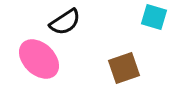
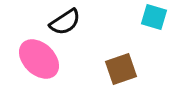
brown square: moved 3 px left, 1 px down
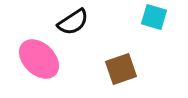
black semicircle: moved 8 px right
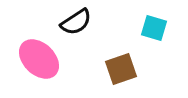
cyan square: moved 11 px down
black semicircle: moved 3 px right
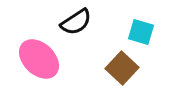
cyan square: moved 13 px left, 4 px down
brown square: moved 1 px right, 1 px up; rotated 28 degrees counterclockwise
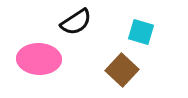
pink ellipse: rotated 42 degrees counterclockwise
brown square: moved 2 px down
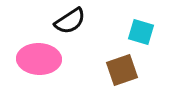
black semicircle: moved 6 px left, 1 px up
brown square: rotated 28 degrees clockwise
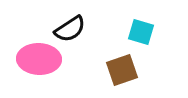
black semicircle: moved 8 px down
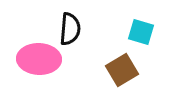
black semicircle: rotated 52 degrees counterclockwise
brown square: rotated 12 degrees counterclockwise
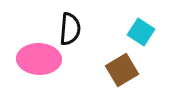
cyan square: rotated 16 degrees clockwise
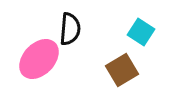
pink ellipse: rotated 48 degrees counterclockwise
